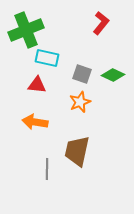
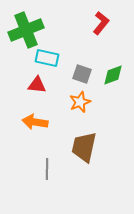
green diamond: rotated 45 degrees counterclockwise
brown trapezoid: moved 7 px right, 4 px up
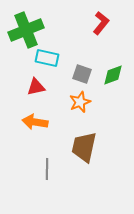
red triangle: moved 1 px left, 2 px down; rotated 18 degrees counterclockwise
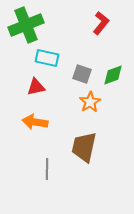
green cross: moved 5 px up
orange star: moved 10 px right; rotated 10 degrees counterclockwise
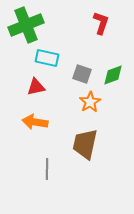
red L-shape: rotated 20 degrees counterclockwise
brown trapezoid: moved 1 px right, 3 px up
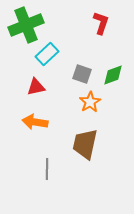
cyan rectangle: moved 4 px up; rotated 55 degrees counterclockwise
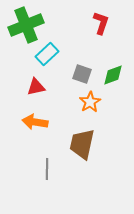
brown trapezoid: moved 3 px left
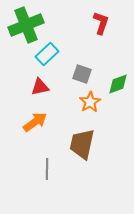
green diamond: moved 5 px right, 9 px down
red triangle: moved 4 px right
orange arrow: rotated 135 degrees clockwise
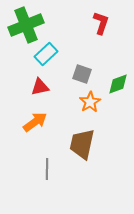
cyan rectangle: moved 1 px left
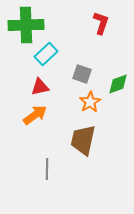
green cross: rotated 20 degrees clockwise
orange arrow: moved 7 px up
brown trapezoid: moved 1 px right, 4 px up
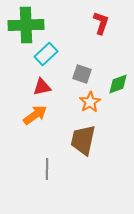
red triangle: moved 2 px right
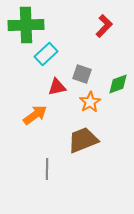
red L-shape: moved 3 px right, 3 px down; rotated 25 degrees clockwise
red triangle: moved 15 px right
brown trapezoid: rotated 56 degrees clockwise
